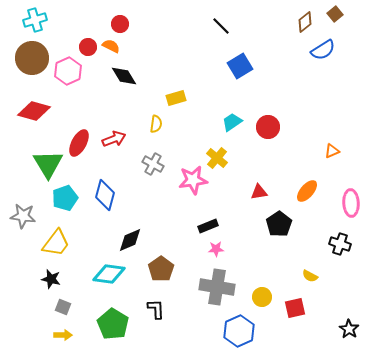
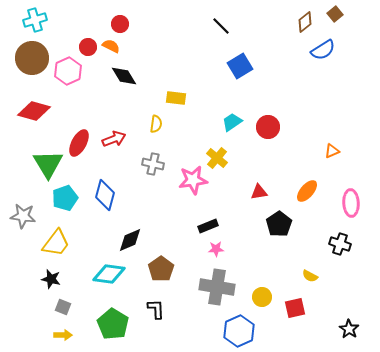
yellow rectangle at (176, 98): rotated 24 degrees clockwise
gray cross at (153, 164): rotated 15 degrees counterclockwise
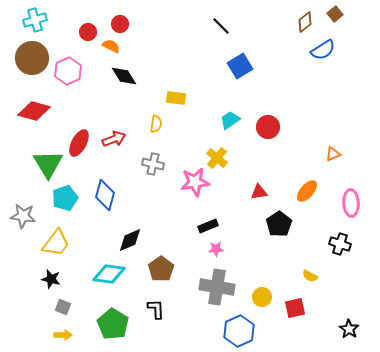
red circle at (88, 47): moved 15 px up
cyan trapezoid at (232, 122): moved 2 px left, 2 px up
orange triangle at (332, 151): moved 1 px right, 3 px down
pink star at (193, 180): moved 2 px right, 2 px down
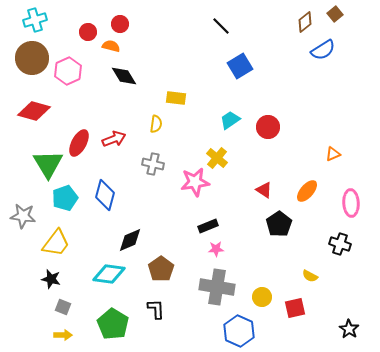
orange semicircle at (111, 46): rotated 12 degrees counterclockwise
red triangle at (259, 192): moved 5 px right, 2 px up; rotated 42 degrees clockwise
blue hexagon at (239, 331): rotated 12 degrees counterclockwise
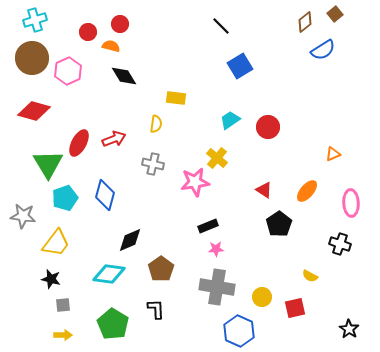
gray square at (63, 307): moved 2 px up; rotated 28 degrees counterclockwise
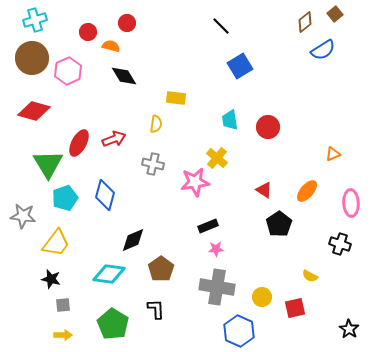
red circle at (120, 24): moved 7 px right, 1 px up
cyan trapezoid at (230, 120): rotated 65 degrees counterclockwise
black diamond at (130, 240): moved 3 px right
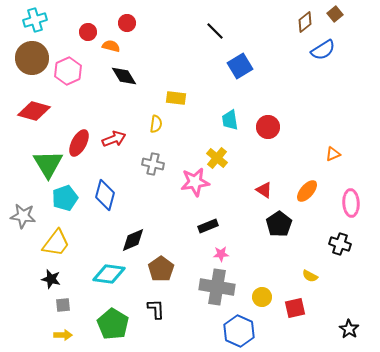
black line at (221, 26): moved 6 px left, 5 px down
pink star at (216, 249): moved 5 px right, 5 px down
